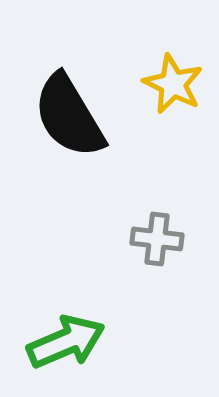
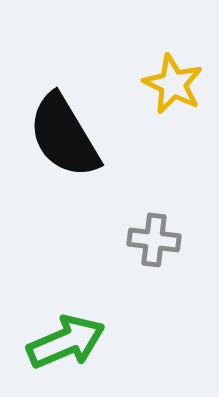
black semicircle: moved 5 px left, 20 px down
gray cross: moved 3 px left, 1 px down
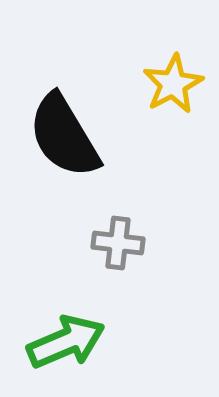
yellow star: rotated 18 degrees clockwise
gray cross: moved 36 px left, 3 px down
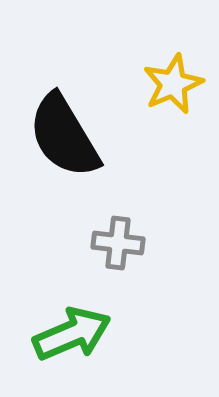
yellow star: rotated 4 degrees clockwise
green arrow: moved 6 px right, 8 px up
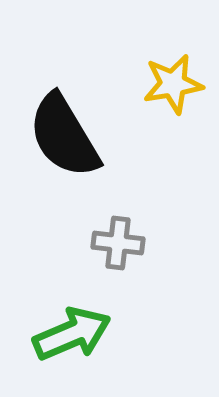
yellow star: rotated 14 degrees clockwise
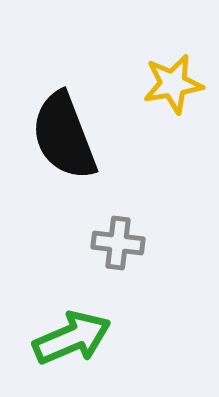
black semicircle: rotated 10 degrees clockwise
green arrow: moved 4 px down
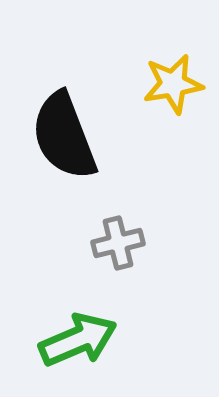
gray cross: rotated 21 degrees counterclockwise
green arrow: moved 6 px right, 2 px down
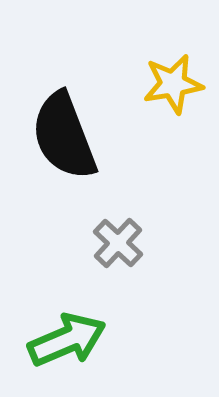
gray cross: rotated 33 degrees counterclockwise
green arrow: moved 11 px left
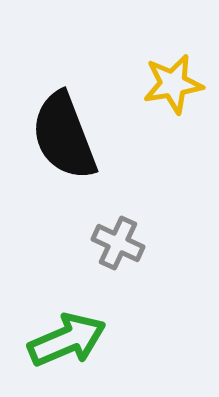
gray cross: rotated 18 degrees counterclockwise
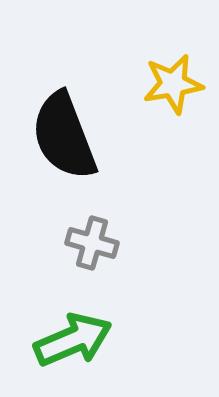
gray cross: moved 26 px left; rotated 9 degrees counterclockwise
green arrow: moved 6 px right
